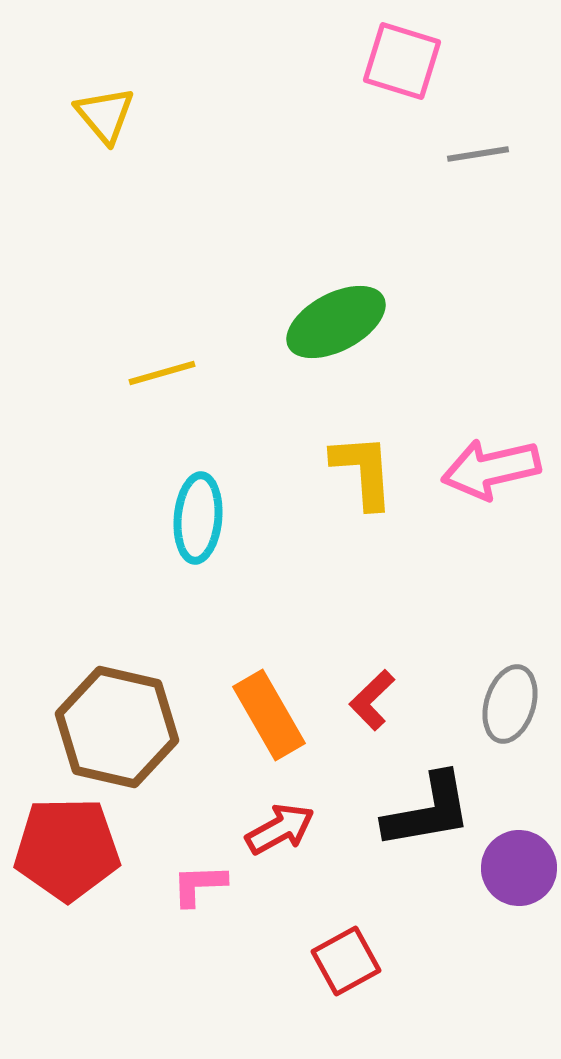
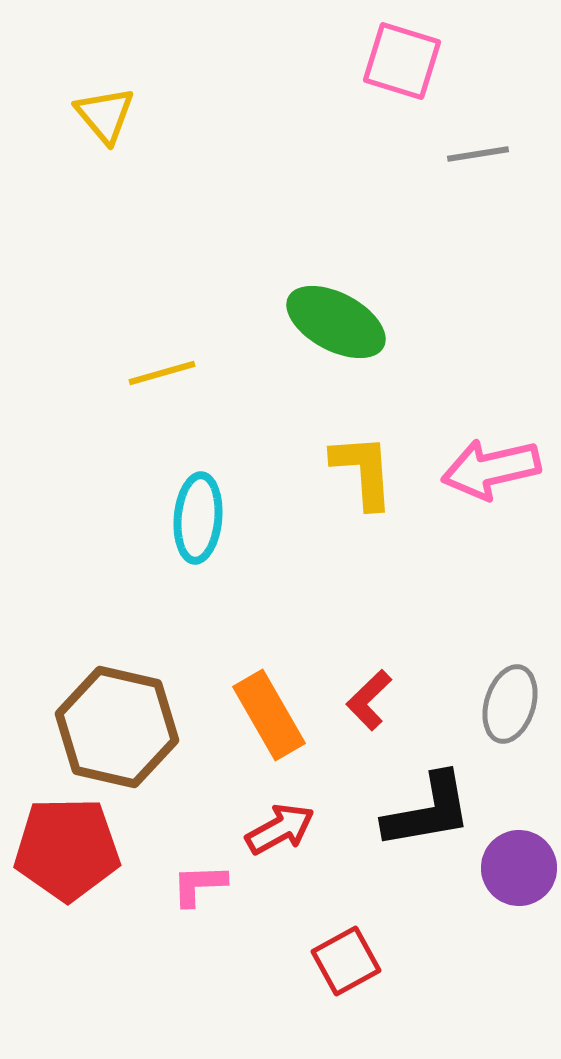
green ellipse: rotated 56 degrees clockwise
red L-shape: moved 3 px left
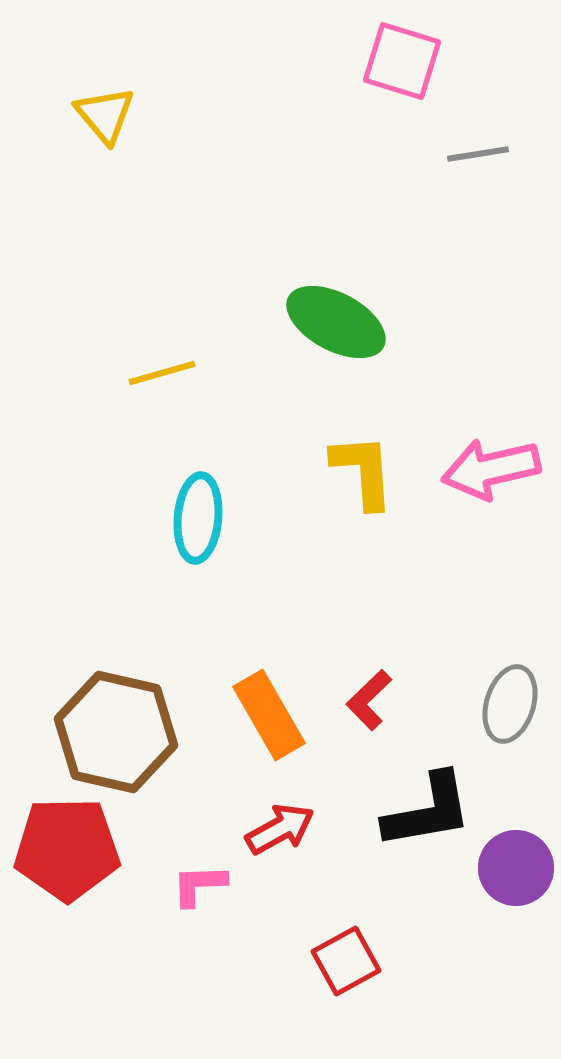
brown hexagon: moved 1 px left, 5 px down
purple circle: moved 3 px left
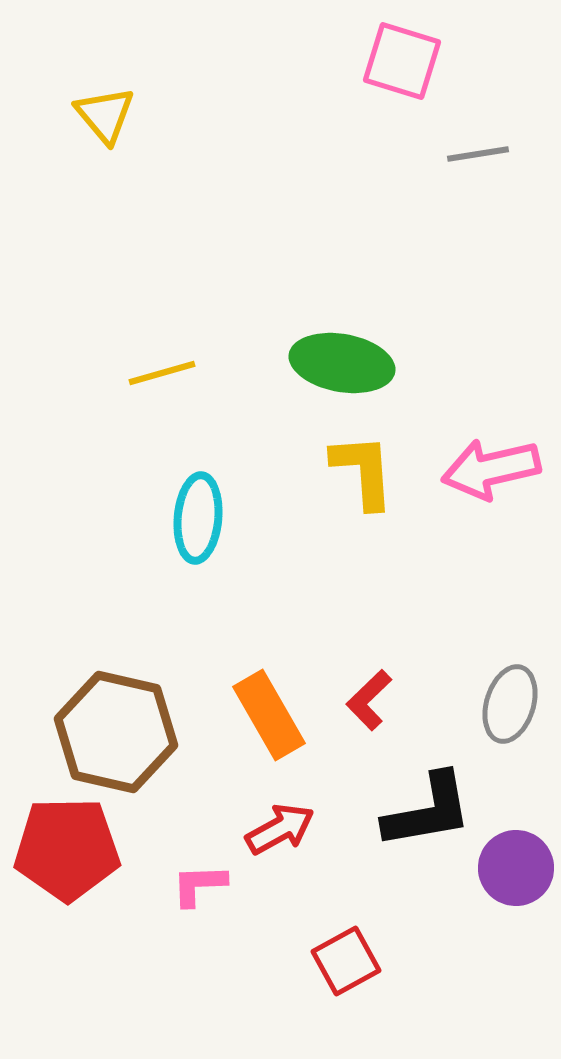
green ellipse: moved 6 px right, 41 px down; rotated 18 degrees counterclockwise
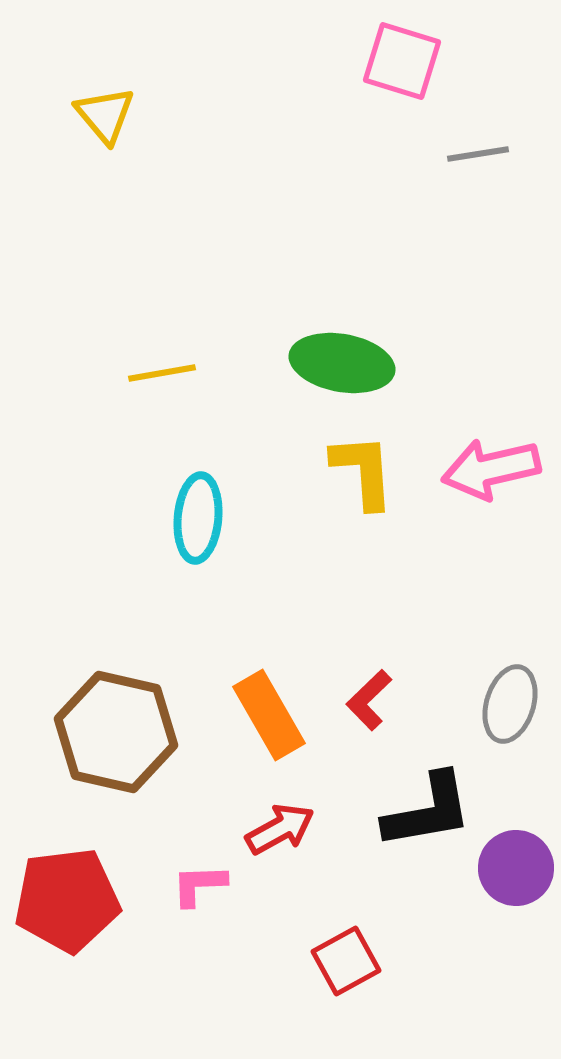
yellow line: rotated 6 degrees clockwise
red pentagon: moved 51 px down; rotated 6 degrees counterclockwise
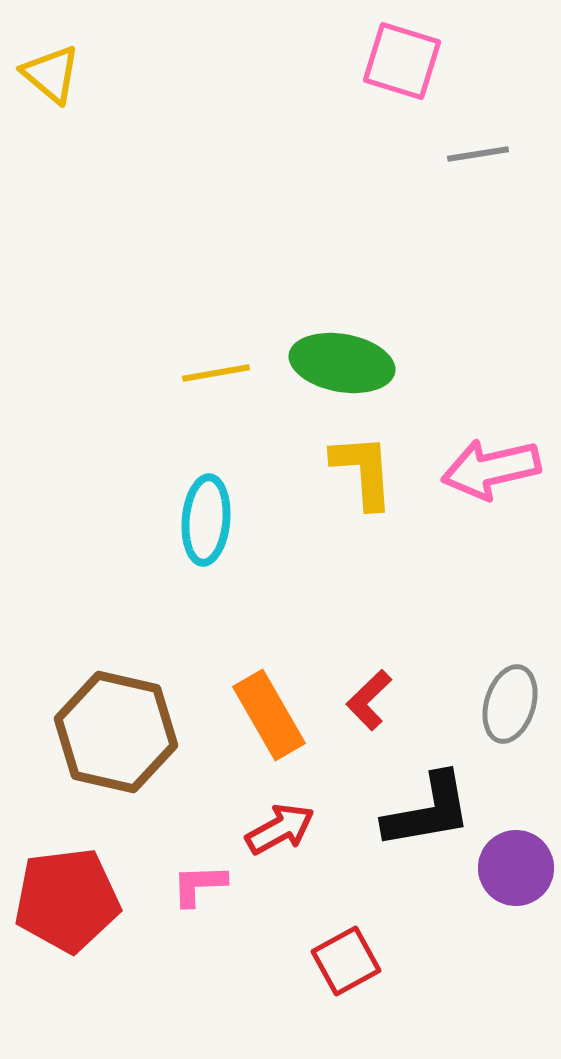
yellow triangle: moved 54 px left, 41 px up; rotated 10 degrees counterclockwise
yellow line: moved 54 px right
cyan ellipse: moved 8 px right, 2 px down
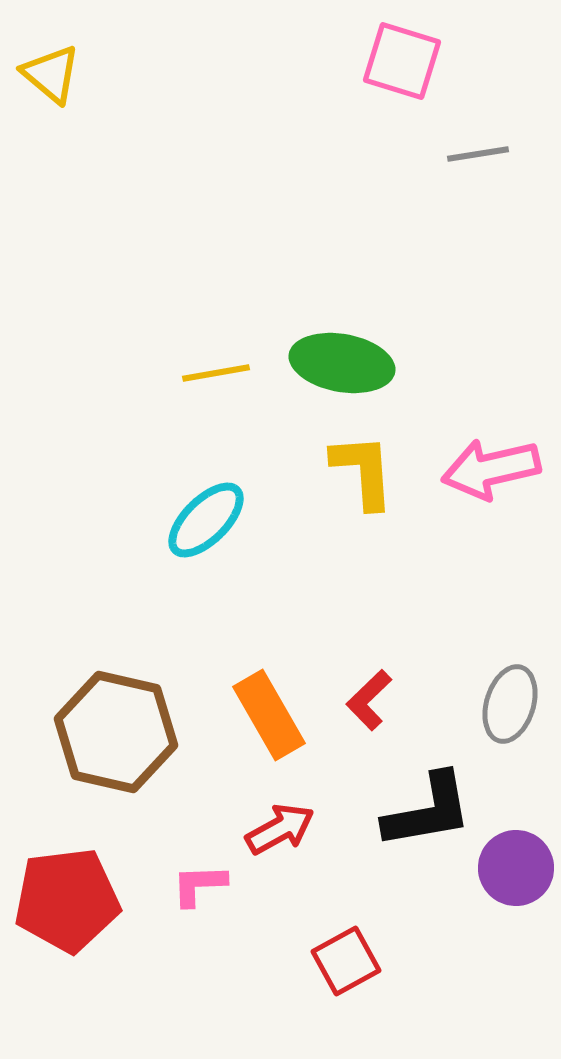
cyan ellipse: rotated 40 degrees clockwise
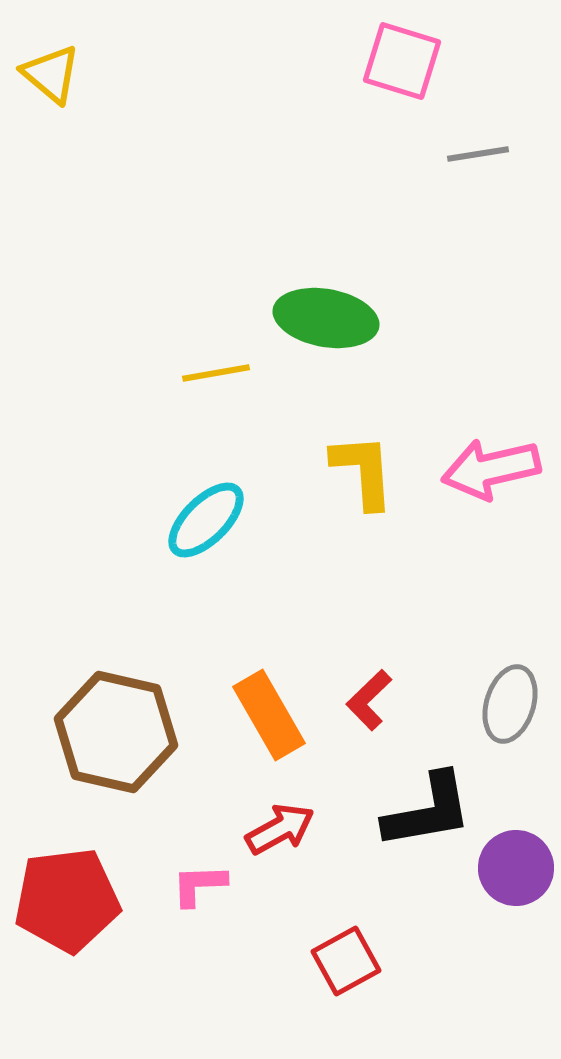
green ellipse: moved 16 px left, 45 px up
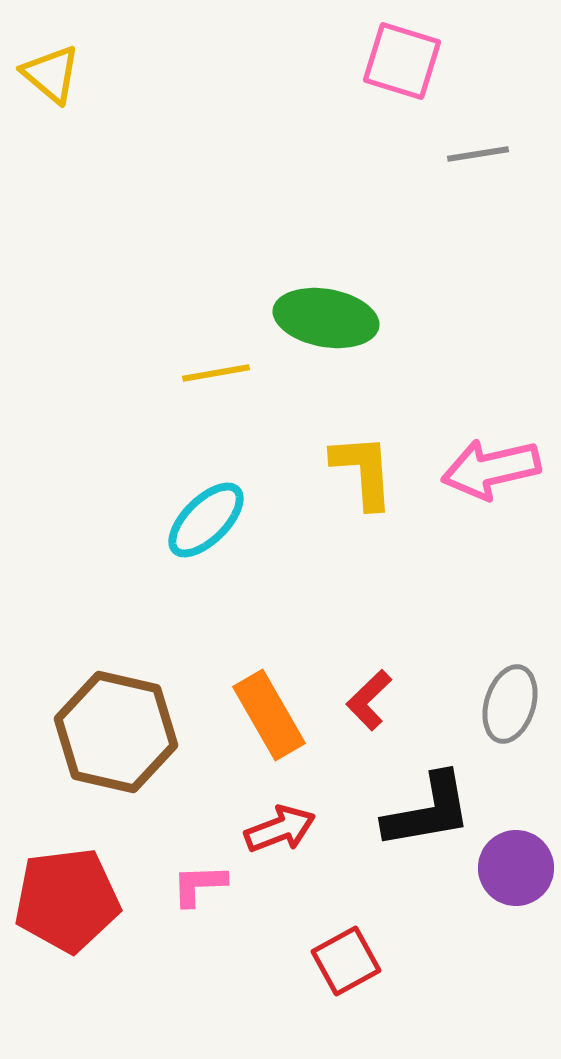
red arrow: rotated 8 degrees clockwise
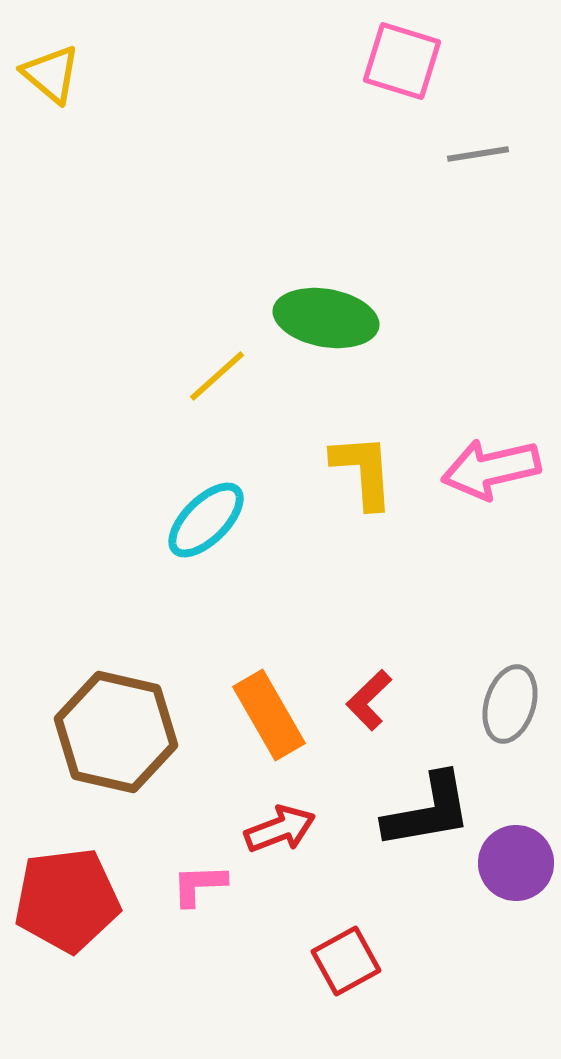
yellow line: moved 1 px right, 3 px down; rotated 32 degrees counterclockwise
purple circle: moved 5 px up
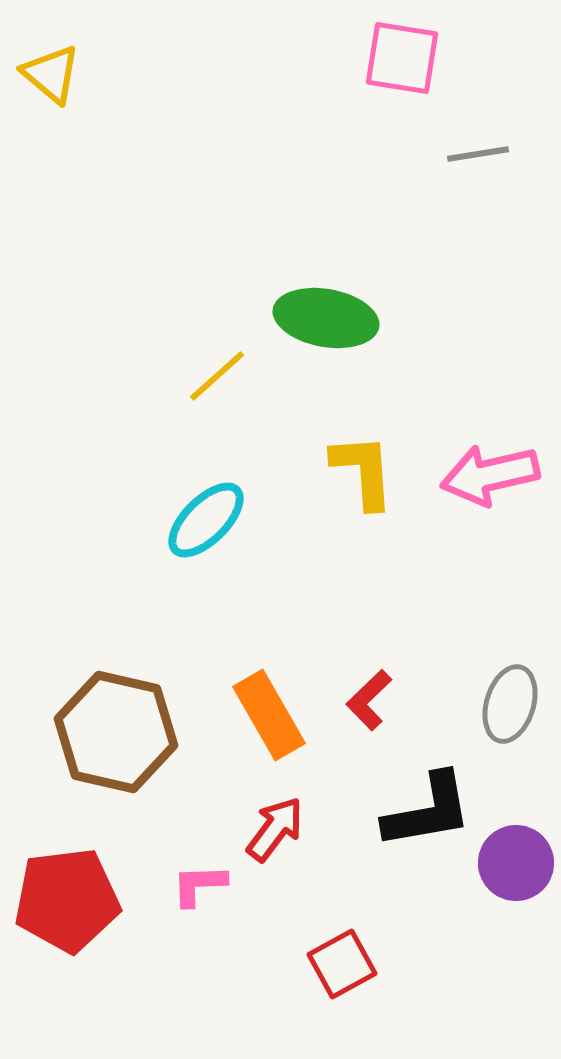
pink square: moved 3 px up; rotated 8 degrees counterclockwise
pink arrow: moved 1 px left, 6 px down
red arrow: moved 5 px left; rotated 32 degrees counterclockwise
red square: moved 4 px left, 3 px down
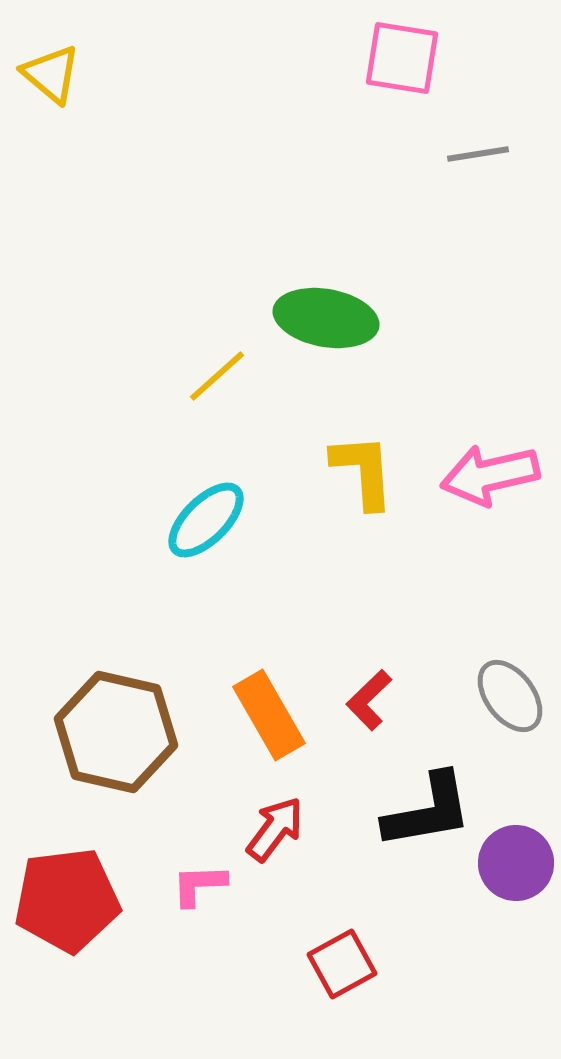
gray ellipse: moved 8 px up; rotated 54 degrees counterclockwise
